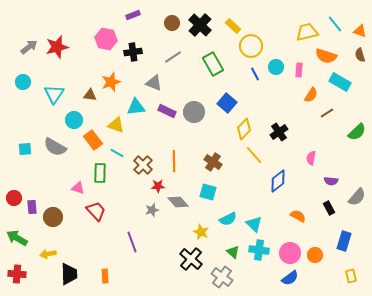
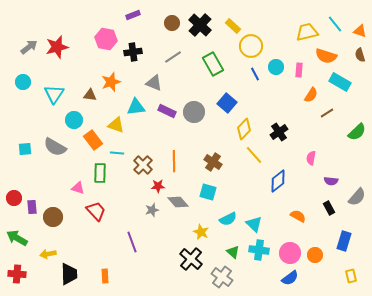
cyan line at (117, 153): rotated 24 degrees counterclockwise
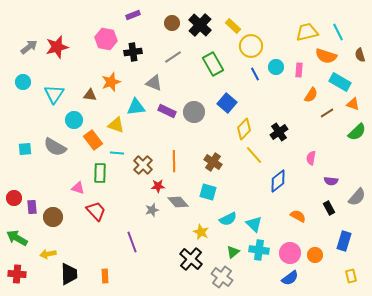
cyan line at (335, 24): moved 3 px right, 8 px down; rotated 12 degrees clockwise
orange triangle at (360, 31): moved 7 px left, 73 px down
green triangle at (233, 252): rotated 40 degrees clockwise
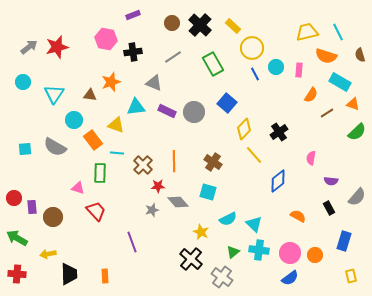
yellow circle at (251, 46): moved 1 px right, 2 px down
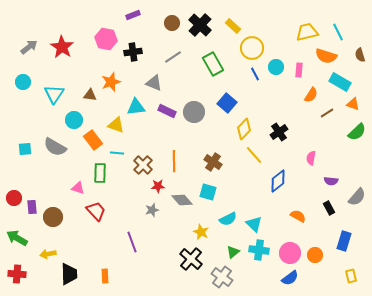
red star at (57, 47): moved 5 px right; rotated 25 degrees counterclockwise
gray diamond at (178, 202): moved 4 px right, 2 px up
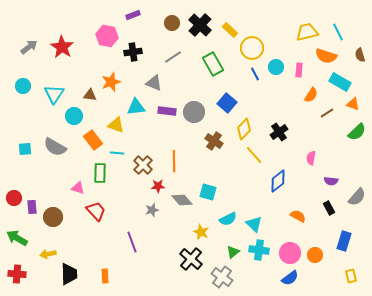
yellow rectangle at (233, 26): moved 3 px left, 4 px down
pink hexagon at (106, 39): moved 1 px right, 3 px up
cyan circle at (23, 82): moved 4 px down
purple rectangle at (167, 111): rotated 18 degrees counterclockwise
cyan circle at (74, 120): moved 4 px up
brown cross at (213, 162): moved 1 px right, 21 px up
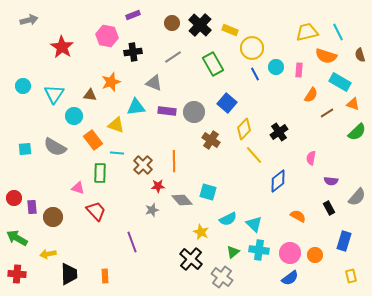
yellow rectangle at (230, 30): rotated 21 degrees counterclockwise
gray arrow at (29, 47): moved 27 px up; rotated 24 degrees clockwise
brown cross at (214, 141): moved 3 px left, 1 px up
